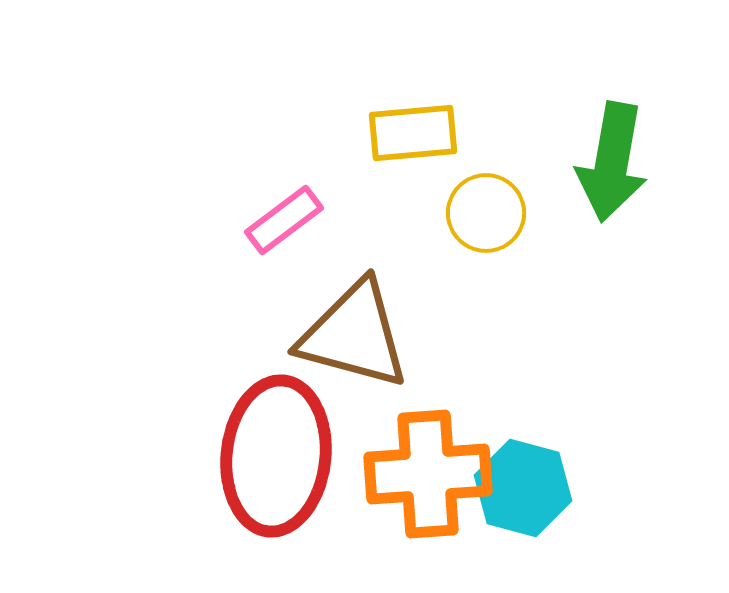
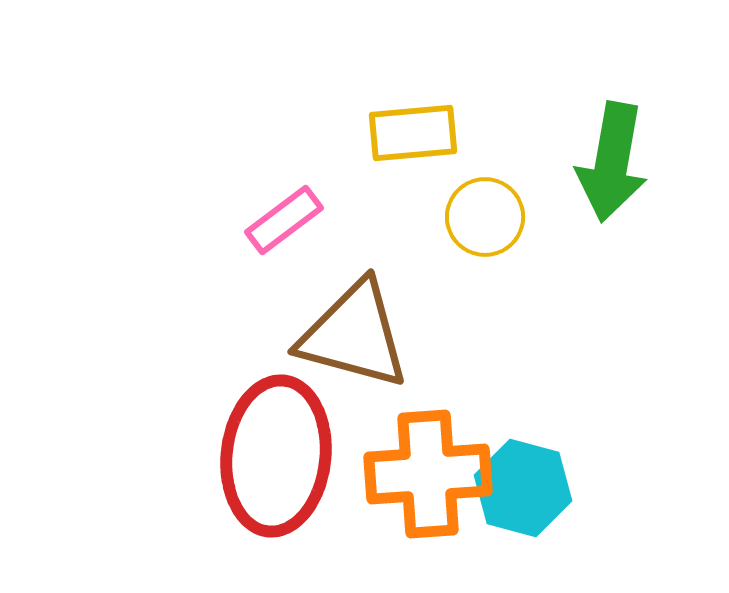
yellow circle: moved 1 px left, 4 px down
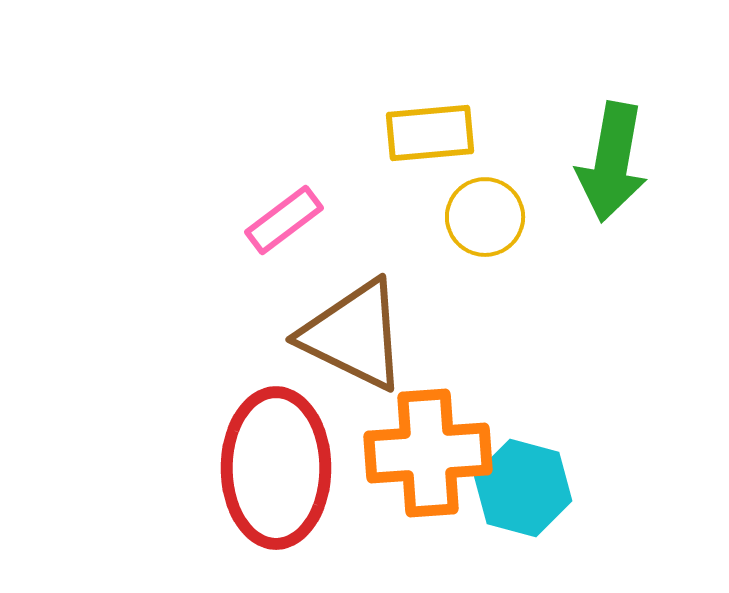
yellow rectangle: moved 17 px right
brown triangle: rotated 11 degrees clockwise
red ellipse: moved 12 px down; rotated 6 degrees counterclockwise
orange cross: moved 21 px up
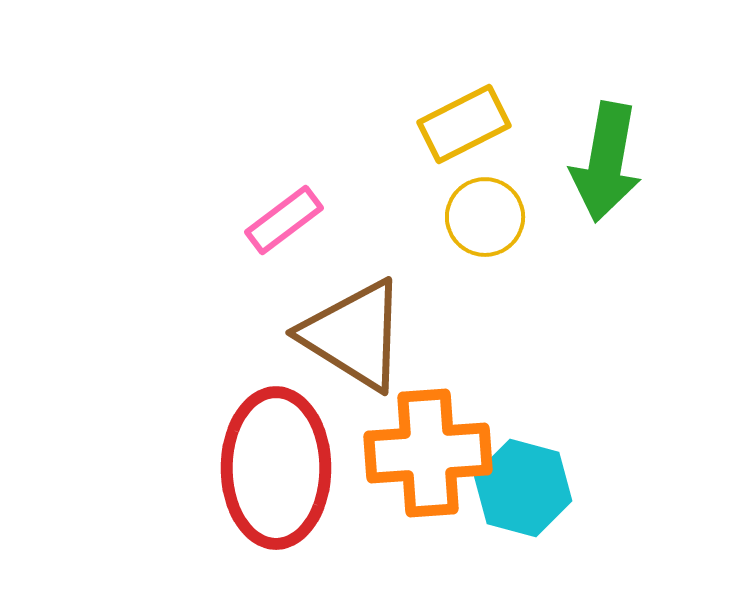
yellow rectangle: moved 34 px right, 9 px up; rotated 22 degrees counterclockwise
green arrow: moved 6 px left
brown triangle: rotated 6 degrees clockwise
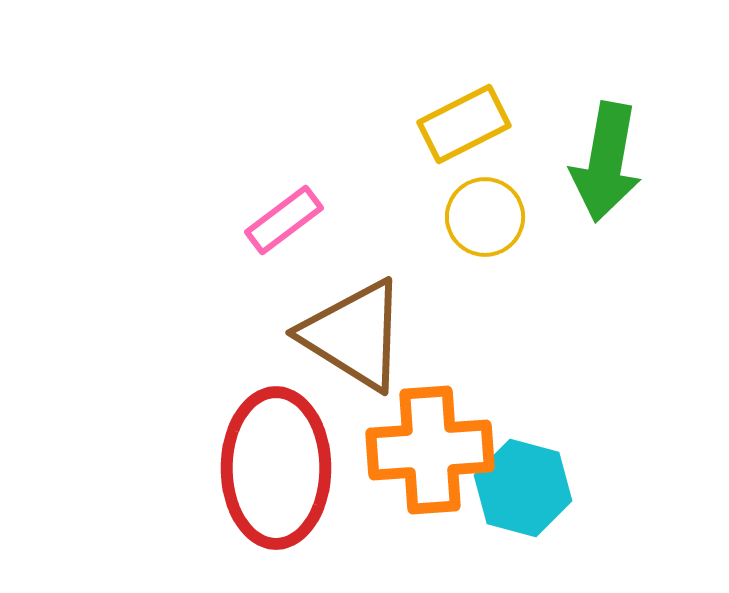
orange cross: moved 2 px right, 3 px up
